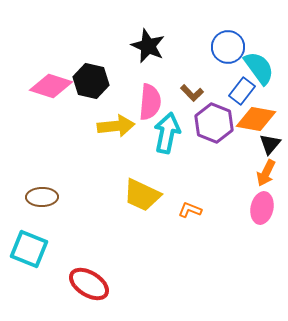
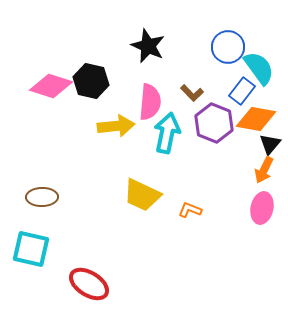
orange arrow: moved 2 px left, 3 px up
cyan square: moved 2 px right; rotated 9 degrees counterclockwise
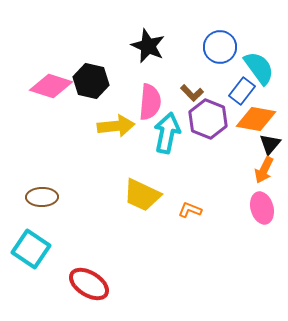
blue circle: moved 8 px left
purple hexagon: moved 6 px left, 4 px up
pink ellipse: rotated 28 degrees counterclockwise
cyan square: rotated 21 degrees clockwise
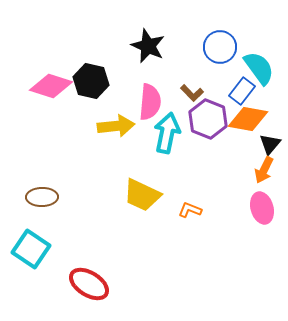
orange diamond: moved 8 px left
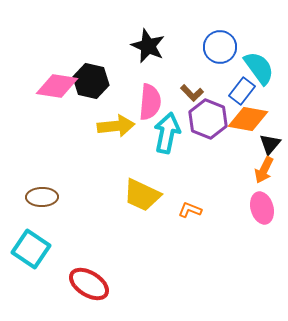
pink diamond: moved 6 px right; rotated 9 degrees counterclockwise
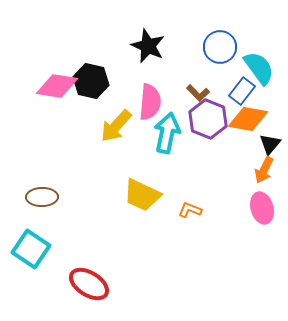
brown L-shape: moved 6 px right
yellow arrow: rotated 138 degrees clockwise
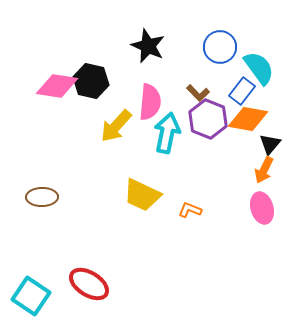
cyan square: moved 47 px down
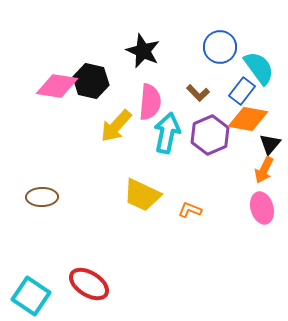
black star: moved 5 px left, 5 px down
purple hexagon: moved 2 px right, 16 px down; rotated 15 degrees clockwise
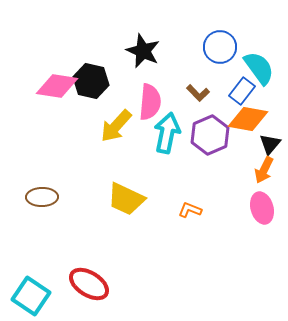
yellow trapezoid: moved 16 px left, 4 px down
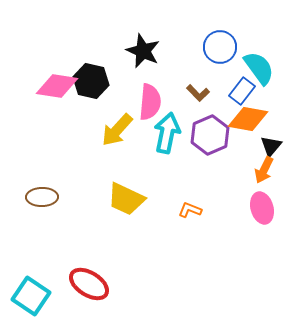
yellow arrow: moved 1 px right, 4 px down
black triangle: moved 1 px right, 2 px down
